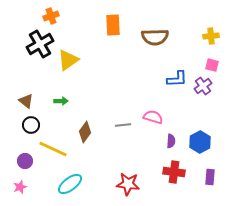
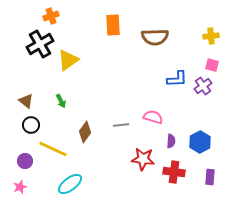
green arrow: rotated 64 degrees clockwise
gray line: moved 2 px left
red star: moved 15 px right, 25 px up
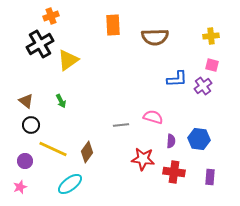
brown diamond: moved 2 px right, 20 px down
blue hexagon: moved 1 px left, 3 px up; rotated 25 degrees counterclockwise
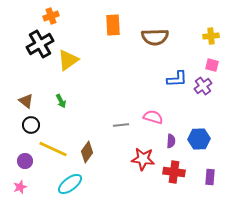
blue hexagon: rotated 10 degrees counterclockwise
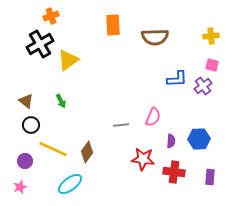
pink semicircle: rotated 96 degrees clockwise
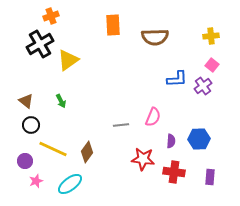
pink square: rotated 24 degrees clockwise
pink star: moved 16 px right, 6 px up
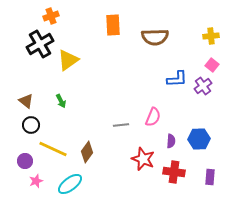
red star: rotated 15 degrees clockwise
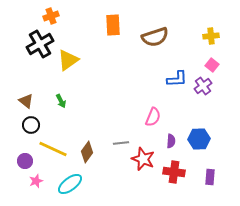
brown semicircle: rotated 16 degrees counterclockwise
gray line: moved 18 px down
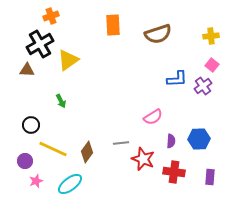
brown semicircle: moved 3 px right, 3 px up
brown triangle: moved 1 px right, 31 px up; rotated 35 degrees counterclockwise
pink semicircle: rotated 36 degrees clockwise
